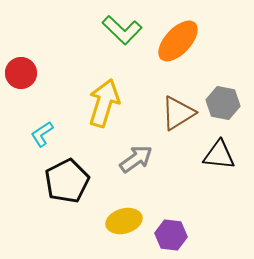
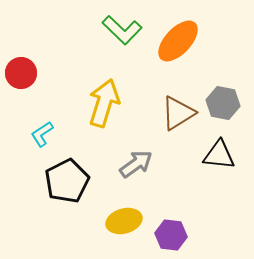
gray arrow: moved 5 px down
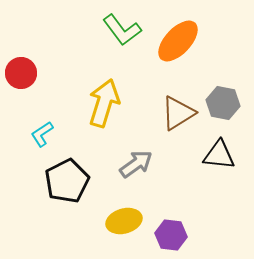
green L-shape: rotated 9 degrees clockwise
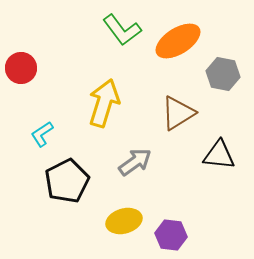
orange ellipse: rotated 15 degrees clockwise
red circle: moved 5 px up
gray hexagon: moved 29 px up
gray arrow: moved 1 px left, 2 px up
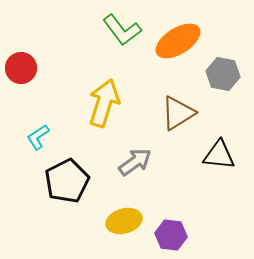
cyan L-shape: moved 4 px left, 3 px down
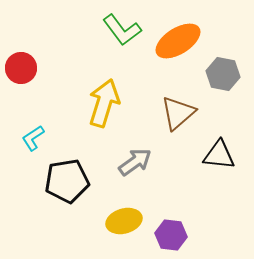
brown triangle: rotated 9 degrees counterclockwise
cyan L-shape: moved 5 px left, 1 px down
black pentagon: rotated 18 degrees clockwise
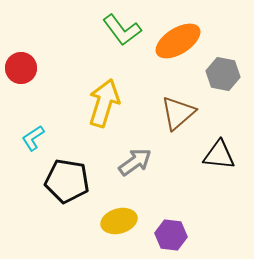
black pentagon: rotated 18 degrees clockwise
yellow ellipse: moved 5 px left
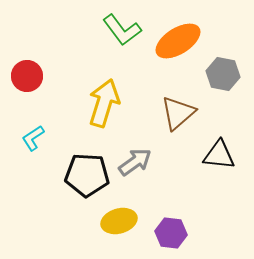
red circle: moved 6 px right, 8 px down
black pentagon: moved 20 px right, 6 px up; rotated 6 degrees counterclockwise
purple hexagon: moved 2 px up
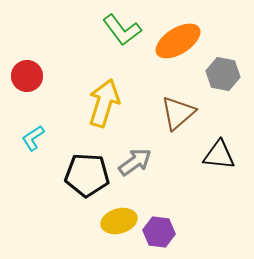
purple hexagon: moved 12 px left, 1 px up
